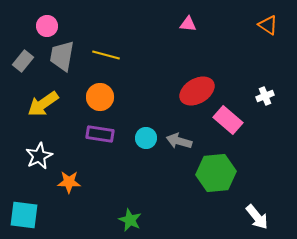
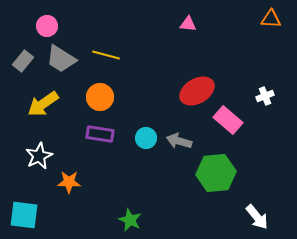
orange triangle: moved 3 px right, 6 px up; rotated 30 degrees counterclockwise
gray trapezoid: moved 1 px left, 3 px down; rotated 68 degrees counterclockwise
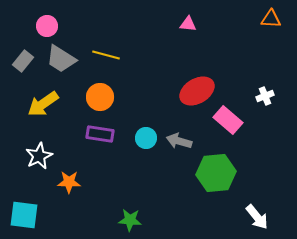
green star: rotated 20 degrees counterclockwise
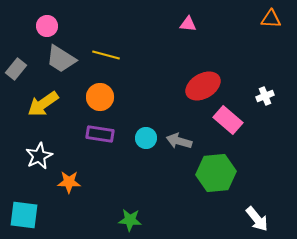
gray rectangle: moved 7 px left, 8 px down
red ellipse: moved 6 px right, 5 px up
white arrow: moved 2 px down
